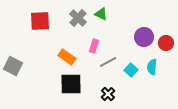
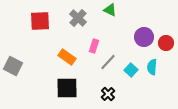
green triangle: moved 9 px right, 4 px up
gray line: rotated 18 degrees counterclockwise
black square: moved 4 px left, 4 px down
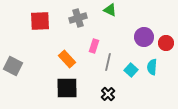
gray cross: rotated 30 degrees clockwise
orange rectangle: moved 2 px down; rotated 12 degrees clockwise
gray line: rotated 30 degrees counterclockwise
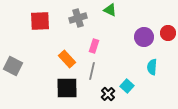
red circle: moved 2 px right, 10 px up
gray line: moved 16 px left, 9 px down
cyan square: moved 4 px left, 16 px down
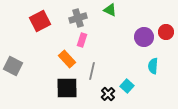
red square: rotated 25 degrees counterclockwise
red circle: moved 2 px left, 1 px up
pink rectangle: moved 12 px left, 6 px up
cyan semicircle: moved 1 px right, 1 px up
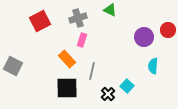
red circle: moved 2 px right, 2 px up
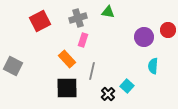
green triangle: moved 2 px left, 2 px down; rotated 16 degrees counterclockwise
pink rectangle: moved 1 px right
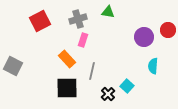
gray cross: moved 1 px down
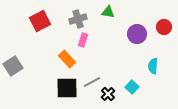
red circle: moved 4 px left, 3 px up
purple circle: moved 7 px left, 3 px up
gray square: rotated 30 degrees clockwise
gray line: moved 11 px down; rotated 48 degrees clockwise
cyan square: moved 5 px right, 1 px down
